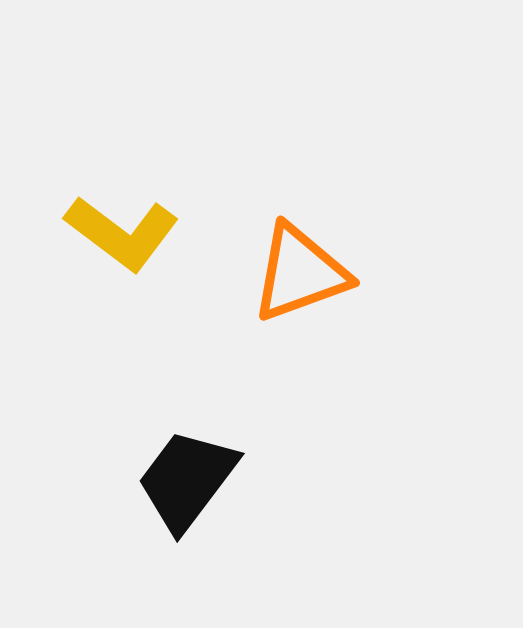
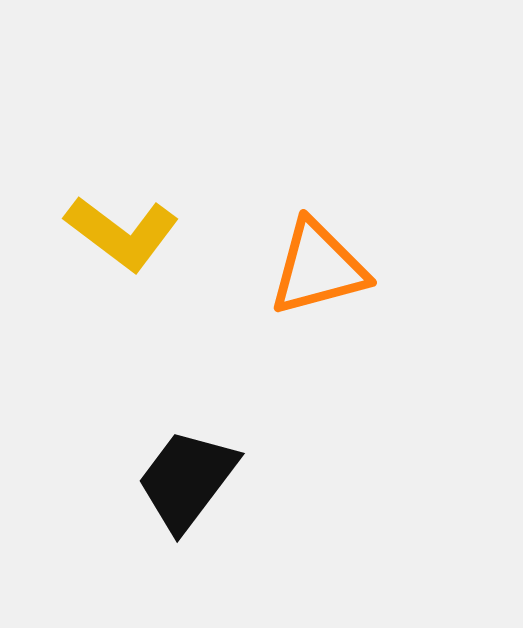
orange triangle: moved 18 px right, 5 px up; rotated 5 degrees clockwise
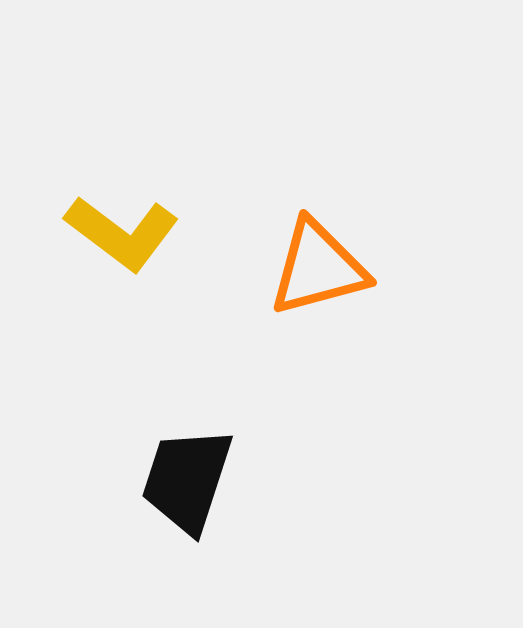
black trapezoid: rotated 19 degrees counterclockwise
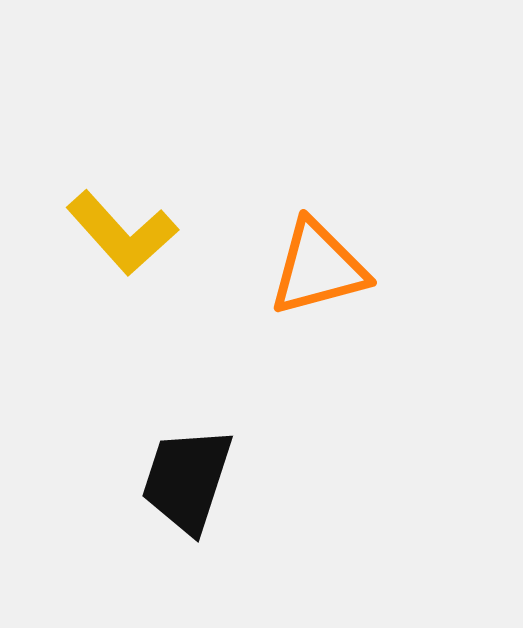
yellow L-shape: rotated 11 degrees clockwise
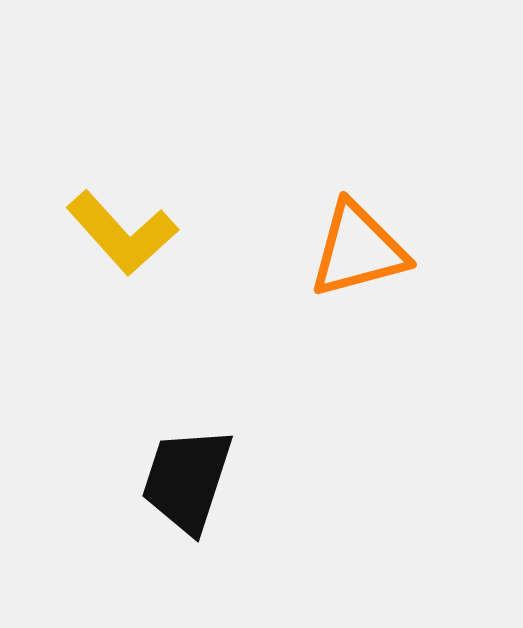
orange triangle: moved 40 px right, 18 px up
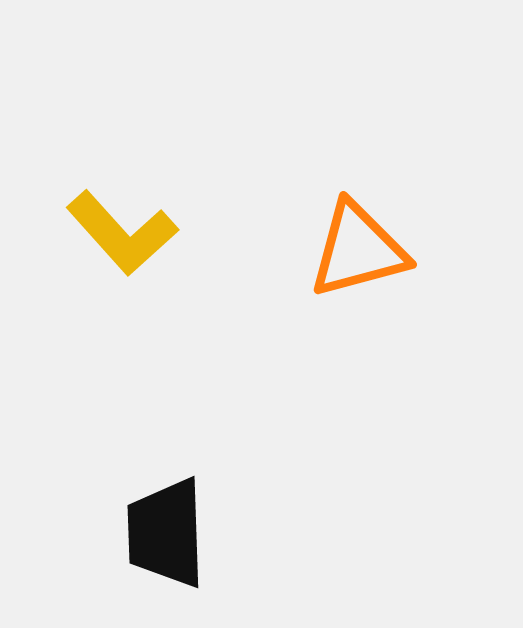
black trapezoid: moved 21 px left, 53 px down; rotated 20 degrees counterclockwise
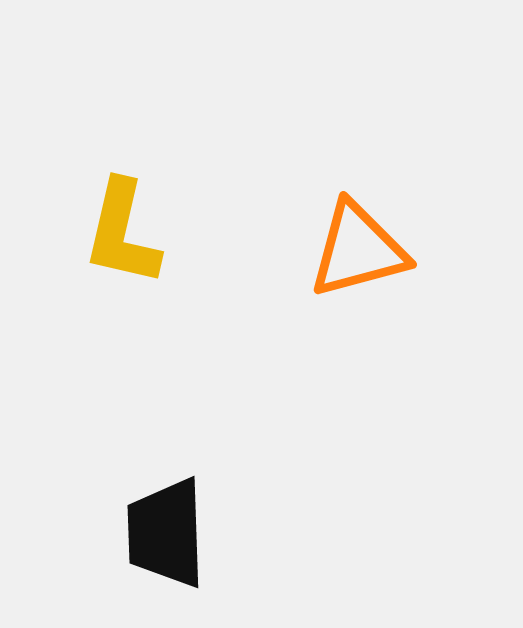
yellow L-shape: rotated 55 degrees clockwise
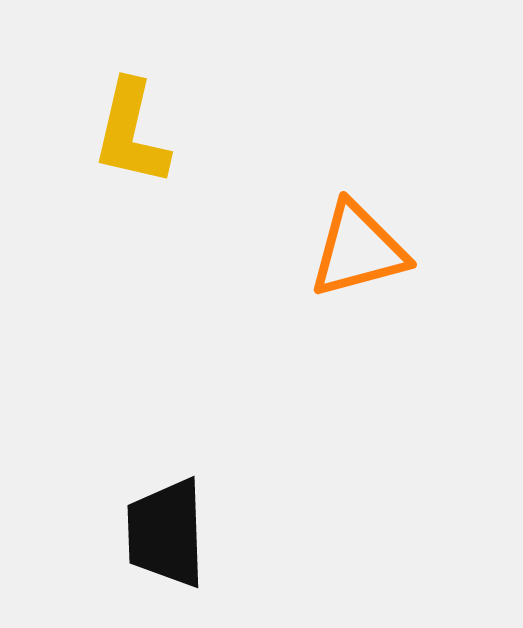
yellow L-shape: moved 9 px right, 100 px up
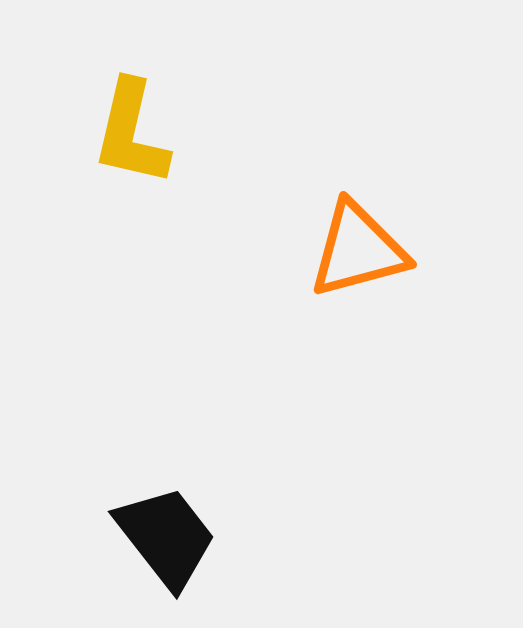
black trapezoid: moved 4 px down; rotated 144 degrees clockwise
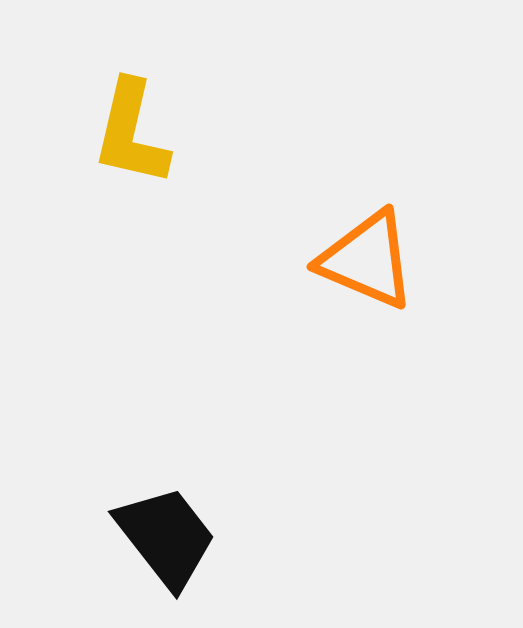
orange triangle: moved 9 px right, 10 px down; rotated 38 degrees clockwise
